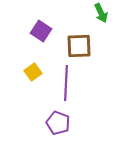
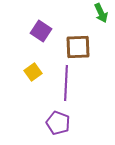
brown square: moved 1 px left, 1 px down
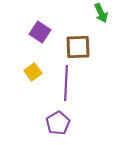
purple square: moved 1 px left, 1 px down
purple pentagon: rotated 20 degrees clockwise
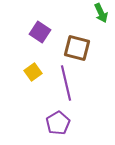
brown square: moved 1 px left, 1 px down; rotated 16 degrees clockwise
purple line: rotated 16 degrees counterclockwise
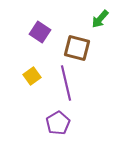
green arrow: moved 1 px left, 6 px down; rotated 66 degrees clockwise
yellow square: moved 1 px left, 4 px down
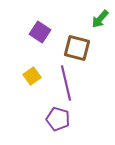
purple pentagon: moved 4 px up; rotated 25 degrees counterclockwise
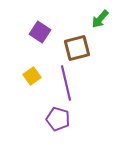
brown square: rotated 28 degrees counterclockwise
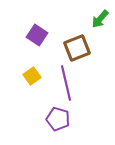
purple square: moved 3 px left, 3 px down
brown square: rotated 8 degrees counterclockwise
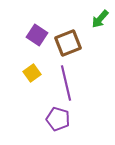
brown square: moved 9 px left, 5 px up
yellow square: moved 3 px up
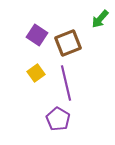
yellow square: moved 4 px right
purple pentagon: rotated 15 degrees clockwise
